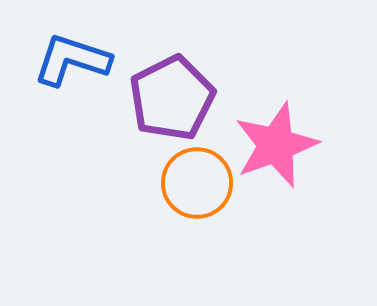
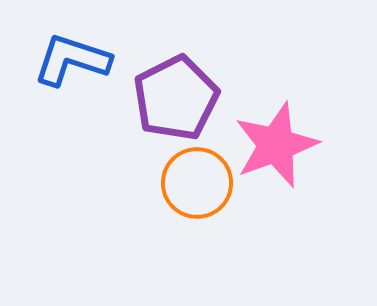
purple pentagon: moved 4 px right
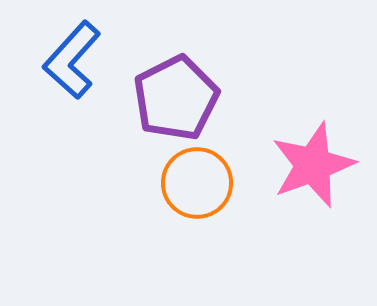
blue L-shape: rotated 66 degrees counterclockwise
pink star: moved 37 px right, 20 px down
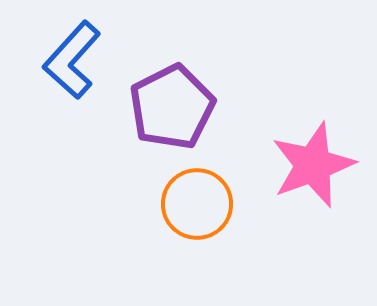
purple pentagon: moved 4 px left, 9 px down
orange circle: moved 21 px down
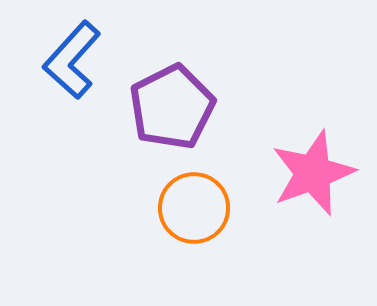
pink star: moved 8 px down
orange circle: moved 3 px left, 4 px down
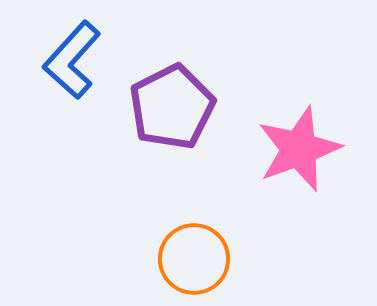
pink star: moved 14 px left, 24 px up
orange circle: moved 51 px down
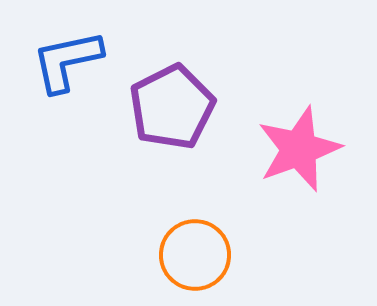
blue L-shape: moved 5 px left, 1 px down; rotated 36 degrees clockwise
orange circle: moved 1 px right, 4 px up
